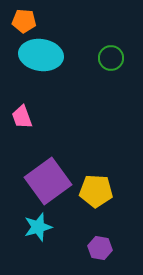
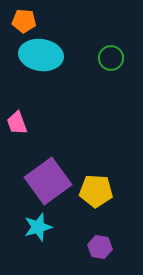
pink trapezoid: moved 5 px left, 6 px down
purple hexagon: moved 1 px up
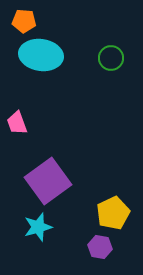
yellow pentagon: moved 17 px right, 22 px down; rotated 28 degrees counterclockwise
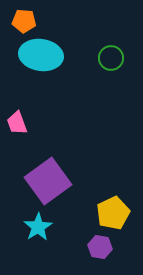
cyan star: rotated 16 degrees counterclockwise
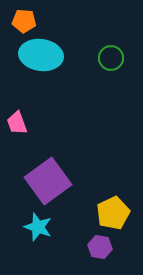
cyan star: rotated 20 degrees counterclockwise
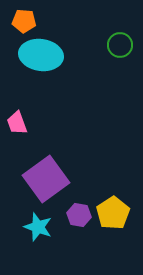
green circle: moved 9 px right, 13 px up
purple square: moved 2 px left, 2 px up
yellow pentagon: rotated 8 degrees counterclockwise
purple hexagon: moved 21 px left, 32 px up
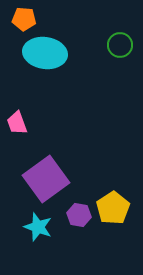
orange pentagon: moved 2 px up
cyan ellipse: moved 4 px right, 2 px up
yellow pentagon: moved 5 px up
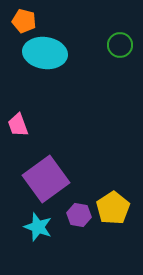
orange pentagon: moved 2 px down; rotated 10 degrees clockwise
pink trapezoid: moved 1 px right, 2 px down
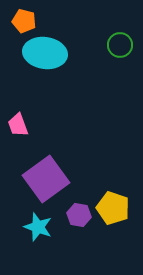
yellow pentagon: rotated 20 degrees counterclockwise
